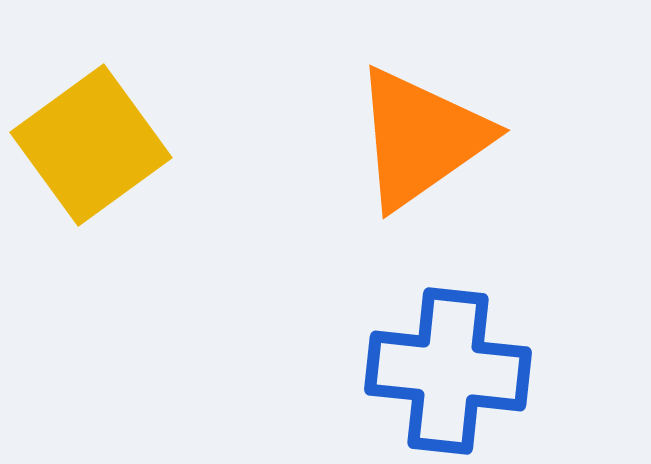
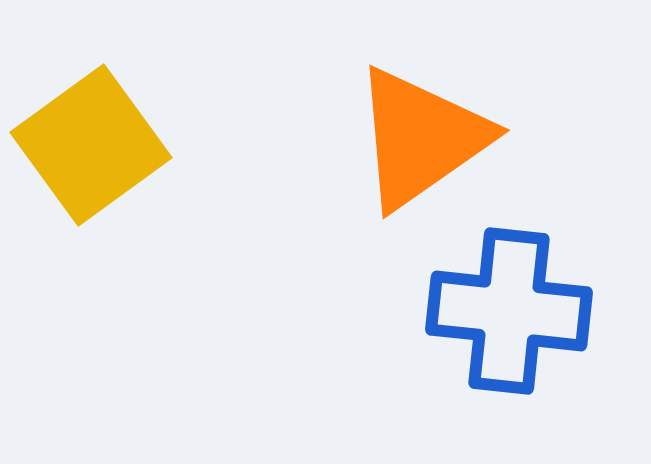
blue cross: moved 61 px right, 60 px up
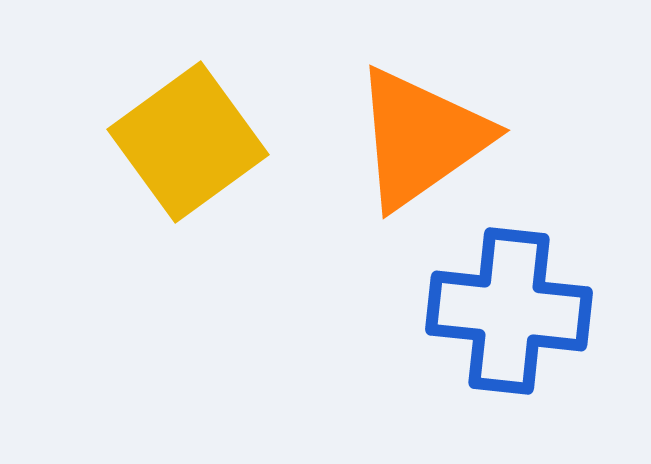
yellow square: moved 97 px right, 3 px up
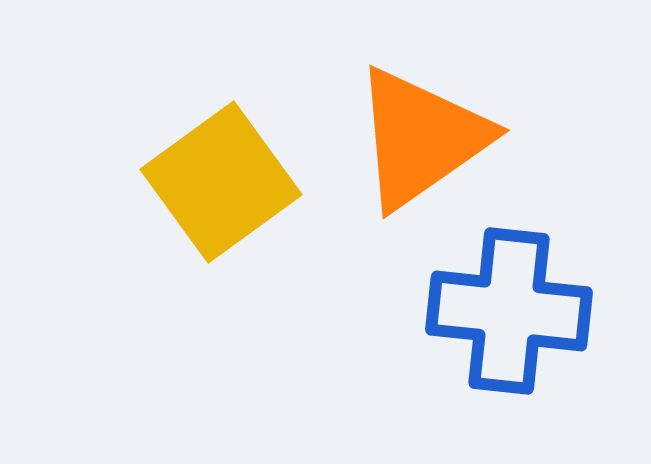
yellow square: moved 33 px right, 40 px down
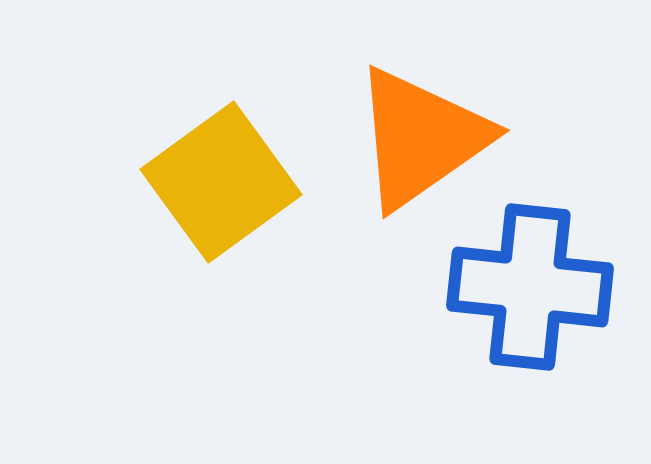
blue cross: moved 21 px right, 24 px up
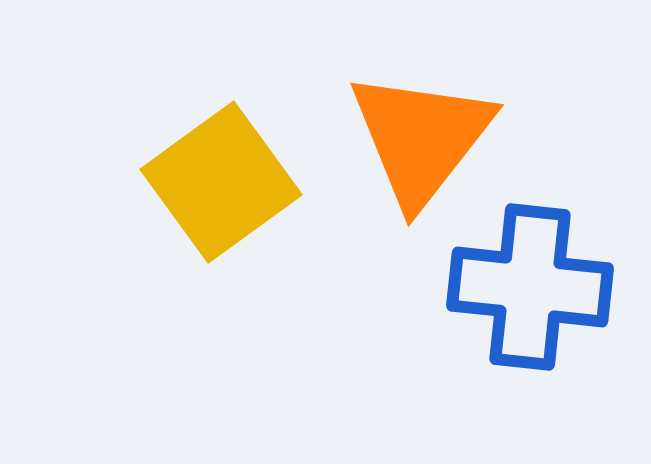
orange triangle: rotated 17 degrees counterclockwise
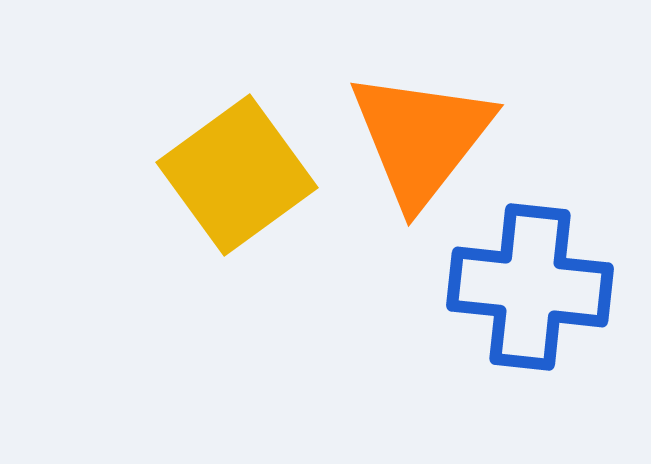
yellow square: moved 16 px right, 7 px up
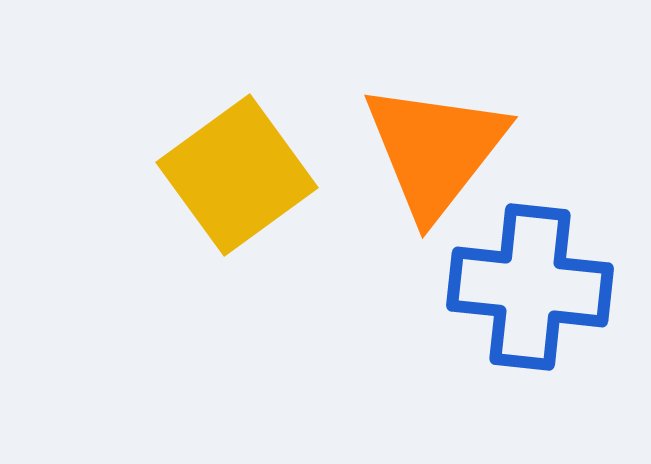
orange triangle: moved 14 px right, 12 px down
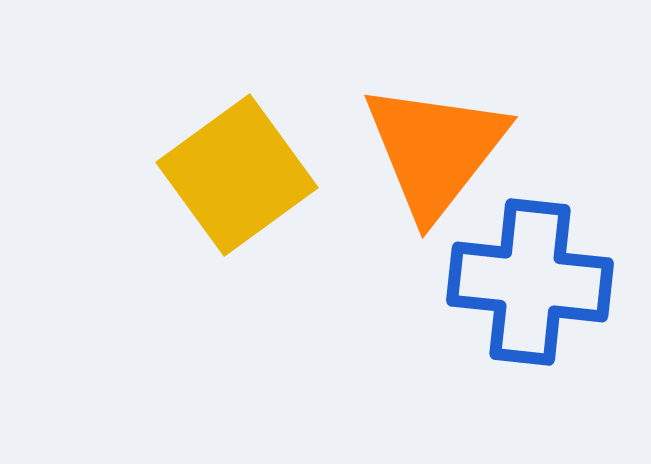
blue cross: moved 5 px up
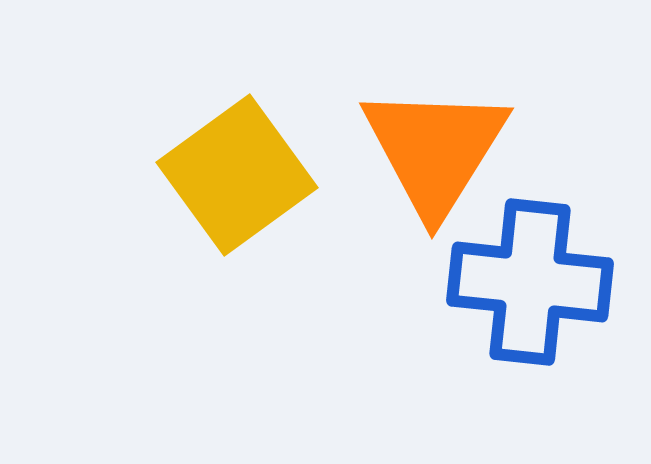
orange triangle: rotated 6 degrees counterclockwise
